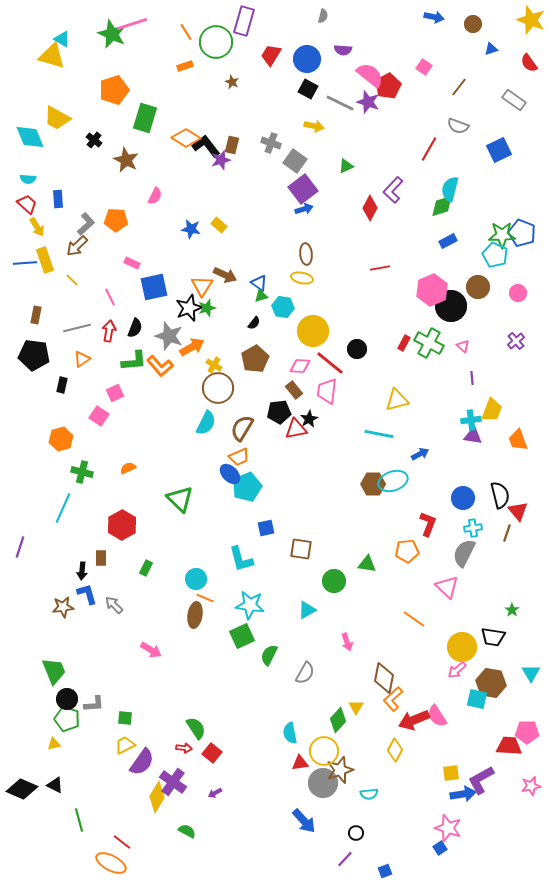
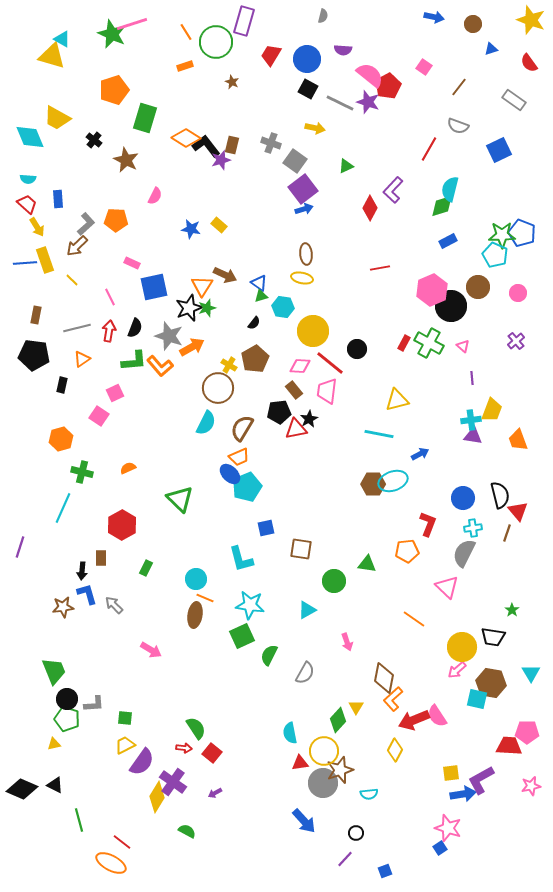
yellow arrow at (314, 126): moved 1 px right, 2 px down
yellow cross at (214, 365): moved 15 px right
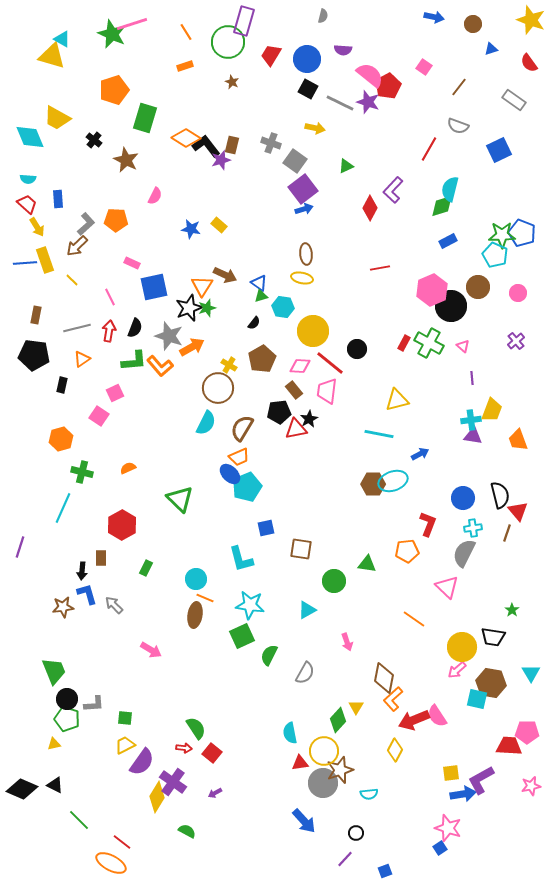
green circle at (216, 42): moved 12 px right
brown pentagon at (255, 359): moved 7 px right
green line at (79, 820): rotated 30 degrees counterclockwise
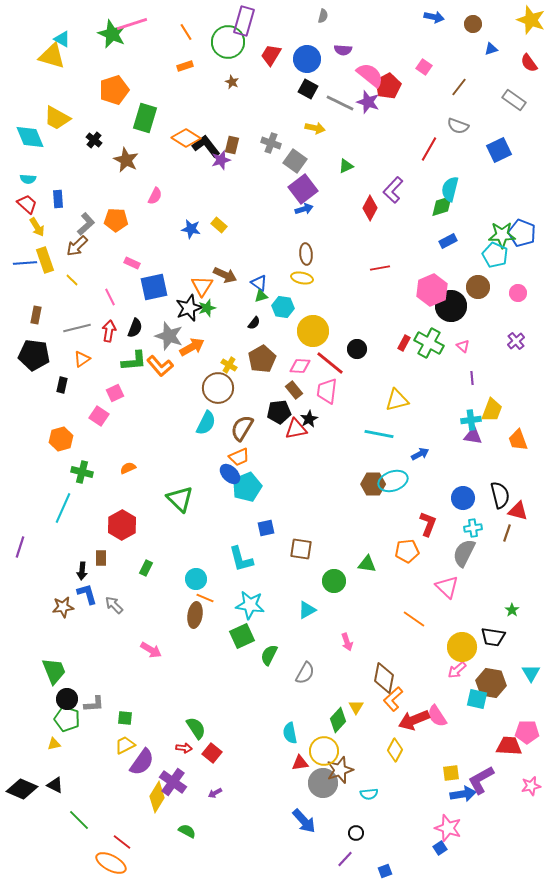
red triangle at (518, 511): rotated 35 degrees counterclockwise
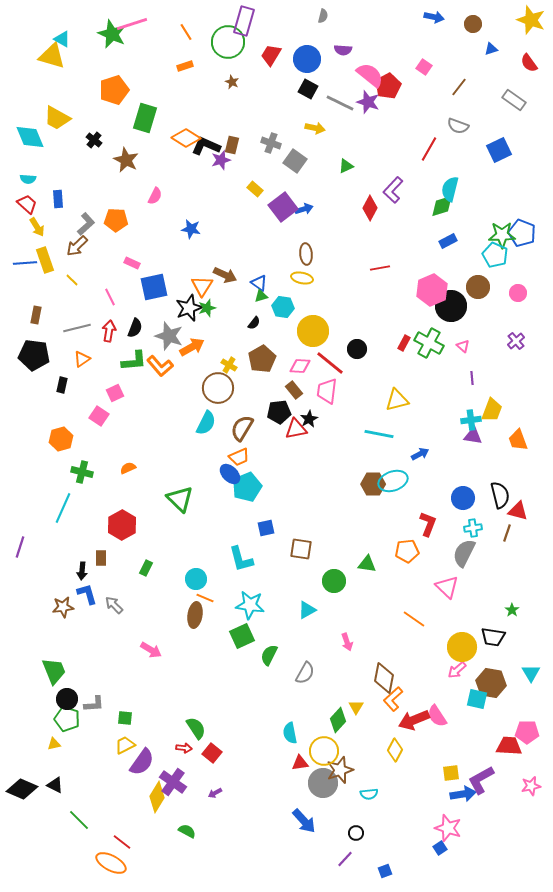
black L-shape at (206, 146): rotated 28 degrees counterclockwise
purple square at (303, 189): moved 20 px left, 18 px down
yellow rectangle at (219, 225): moved 36 px right, 36 px up
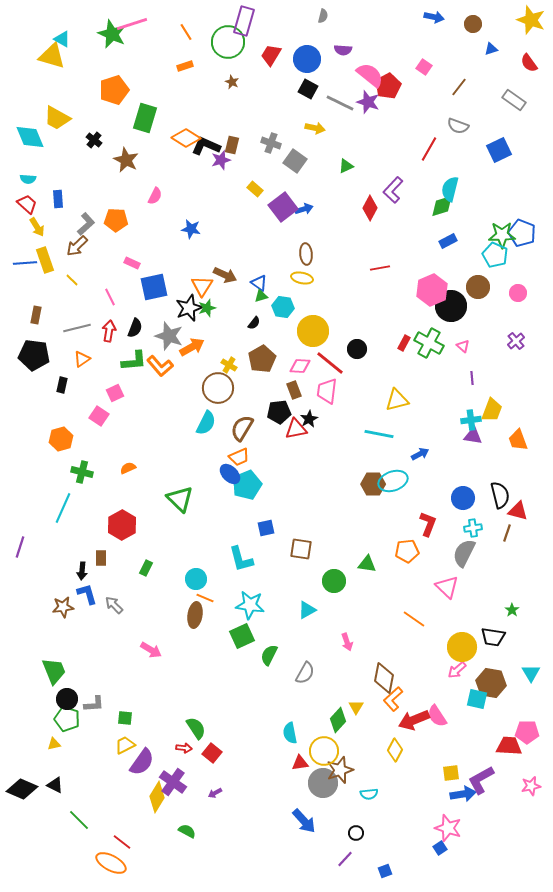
brown rectangle at (294, 390): rotated 18 degrees clockwise
cyan pentagon at (247, 487): moved 2 px up
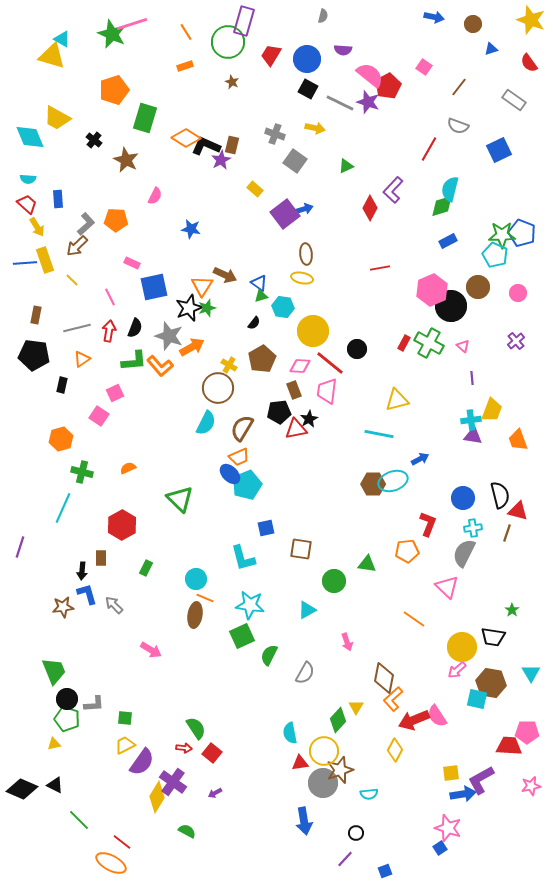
gray cross at (271, 143): moved 4 px right, 9 px up
purple star at (221, 160): rotated 12 degrees counterclockwise
purple square at (283, 207): moved 2 px right, 7 px down
blue arrow at (420, 454): moved 5 px down
cyan L-shape at (241, 559): moved 2 px right, 1 px up
blue arrow at (304, 821): rotated 32 degrees clockwise
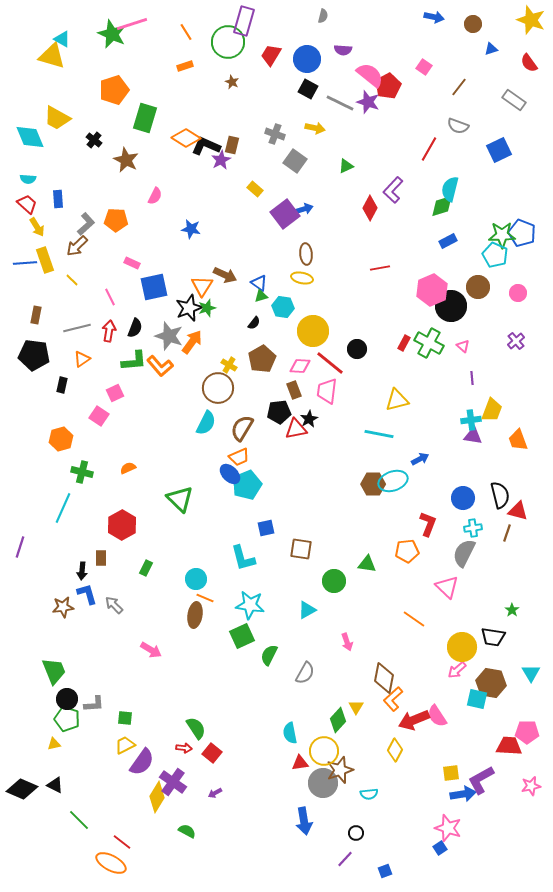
orange arrow at (192, 347): moved 5 px up; rotated 25 degrees counterclockwise
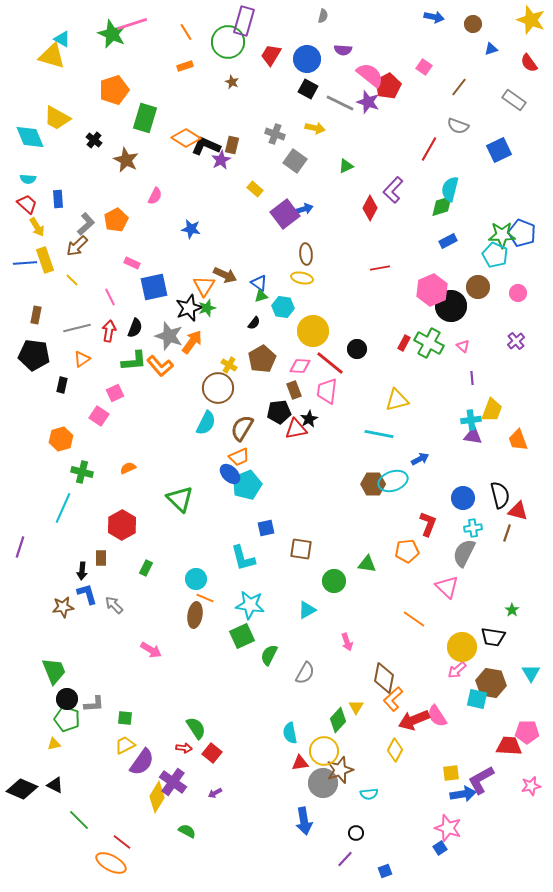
orange pentagon at (116, 220): rotated 30 degrees counterclockwise
orange triangle at (202, 286): moved 2 px right
